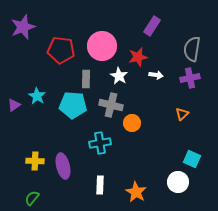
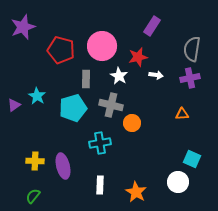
red pentagon: rotated 8 degrees clockwise
cyan pentagon: moved 3 px down; rotated 20 degrees counterclockwise
orange triangle: rotated 40 degrees clockwise
green semicircle: moved 1 px right, 2 px up
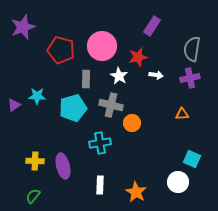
cyan star: rotated 30 degrees counterclockwise
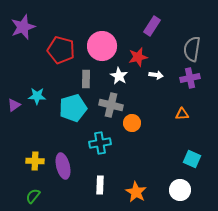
white circle: moved 2 px right, 8 px down
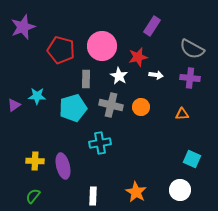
gray semicircle: rotated 70 degrees counterclockwise
purple cross: rotated 18 degrees clockwise
orange circle: moved 9 px right, 16 px up
white rectangle: moved 7 px left, 11 px down
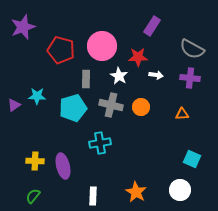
red star: rotated 12 degrees clockwise
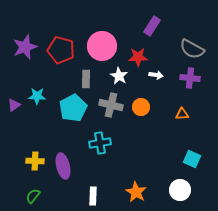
purple star: moved 2 px right, 20 px down
cyan pentagon: rotated 12 degrees counterclockwise
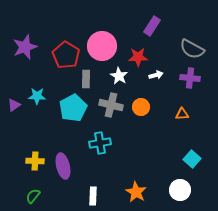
red pentagon: moved 5 px right, 5 px down; rotated 16 degrees clockwise
white arrow: rotated 24 degrees counterclockwise
cyan square: rotated 18 degrees clockwise
